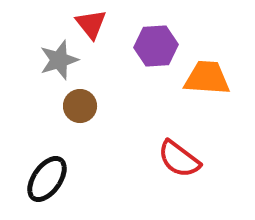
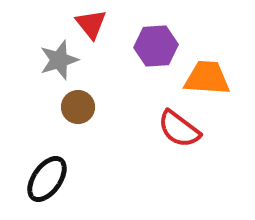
brown circle: moved 2 px left, 1 px down
red semicircle: moved 30 px up
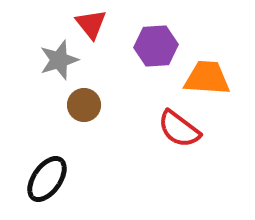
brown circle: moved 6 px right, 2 px up
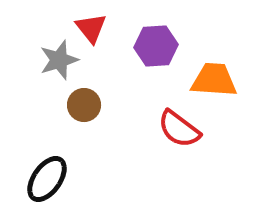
red triangle: moved 4 px down
orange trapezoid: moved 7 px right, 2 px down
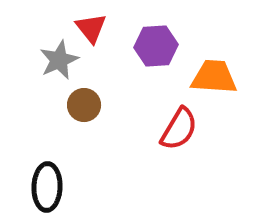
gray star: rotated 6 degrees counterclockwise
orange trapezoid: moved 3 px up
red semicircle: rotated 96 degrees counterclockwise
black ellipse: moved 8 px down; rotated 33 degrees counterclockwise
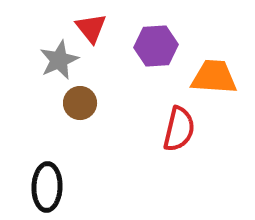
brown circle: moved 4 px left, 2 px up
red semicircle: rotated 18 degrees counterclockwise
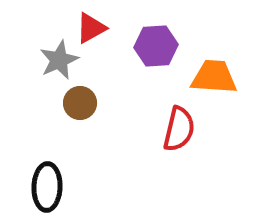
red triangle: rotated 40 degrees clockwise
